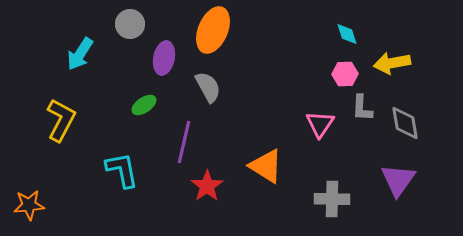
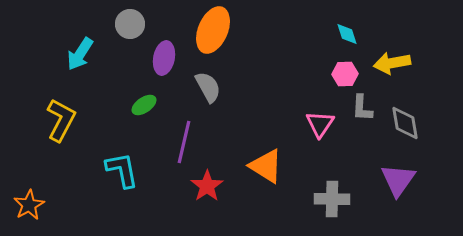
orange star: rotated 24 degrees counterclockwise
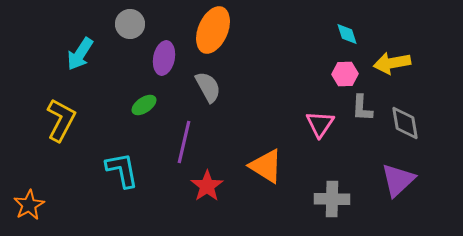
purple triangle: rotated 12 degrees clockwise
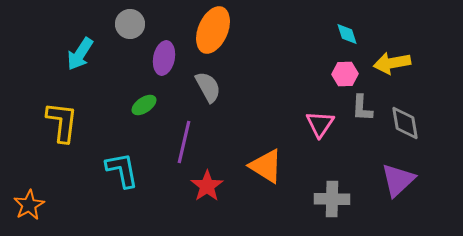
yellow L-shape: moved 1 px right, 2 px down; rotated 21 degrees counterclockwise
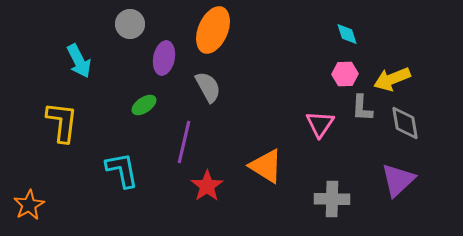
cyan arrow: moved 1 px left, 7 px down; rotated 60 degrees counterclockwise
yellow arrow: moved 16 px down; rotated 12 degrees counterclockwise
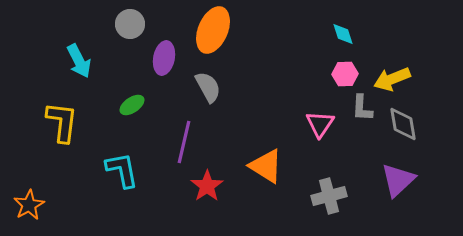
cyan diamond: moved 4 px left
green ellipse: moved 12 px left
gray diamond: moved 2 px left, 1 px down
gray cross: moved 3 px left, 3 px up; rotated 16 degrees counterclockwise
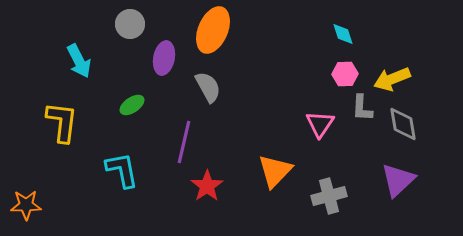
orange triangle: moved 9 px right, 5 px down; rotated 42 degrees clockwise
orange star: moved 3 px left; rotated 28 degrees clockwise
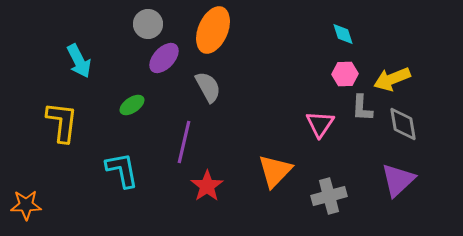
gray circle: moved 18 px right
purple ellipse: rotated 32 degrees clockwise
